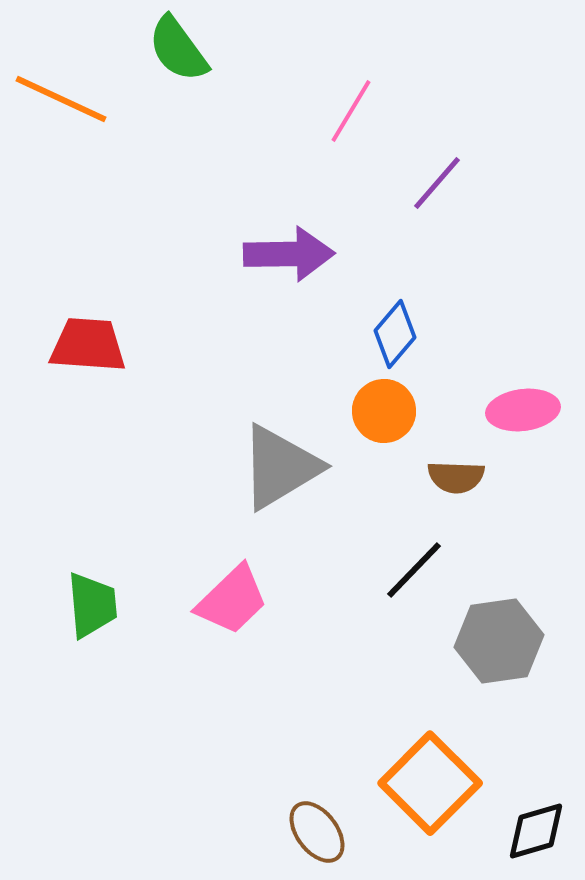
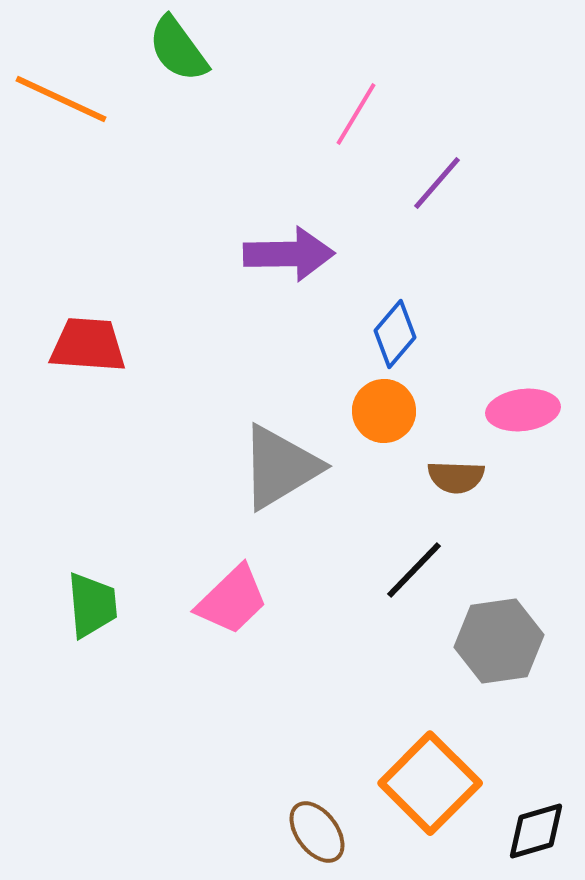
pink line: moved 5 px right, 3 px down
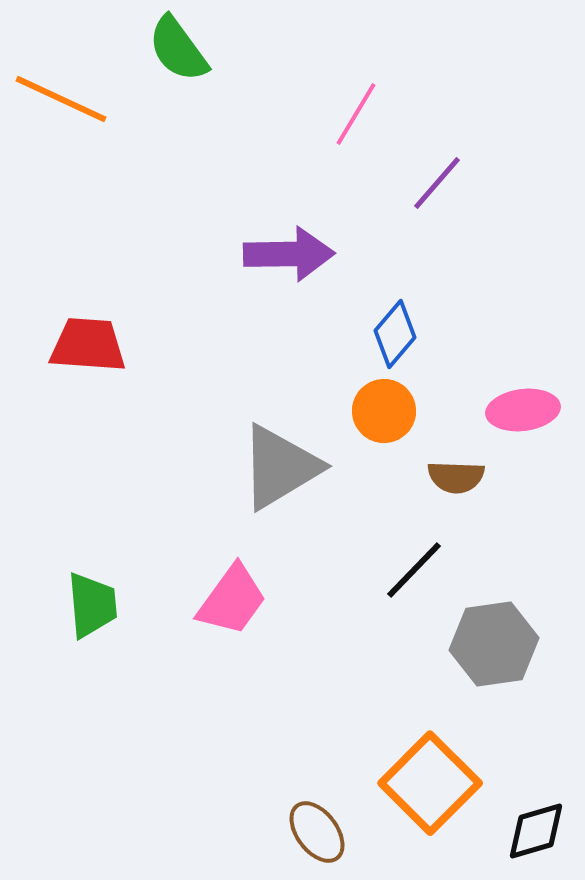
pink trapezoid: rotated 10 degrees counterclockwise
gray hexagon: moved 5 px left, 3 px down
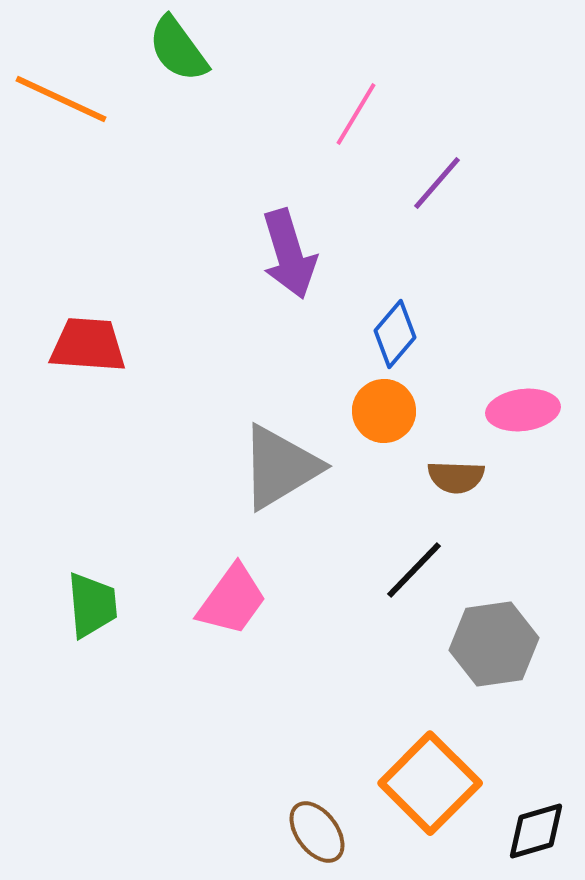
purple arrow: rotated 74 degrees clockwise
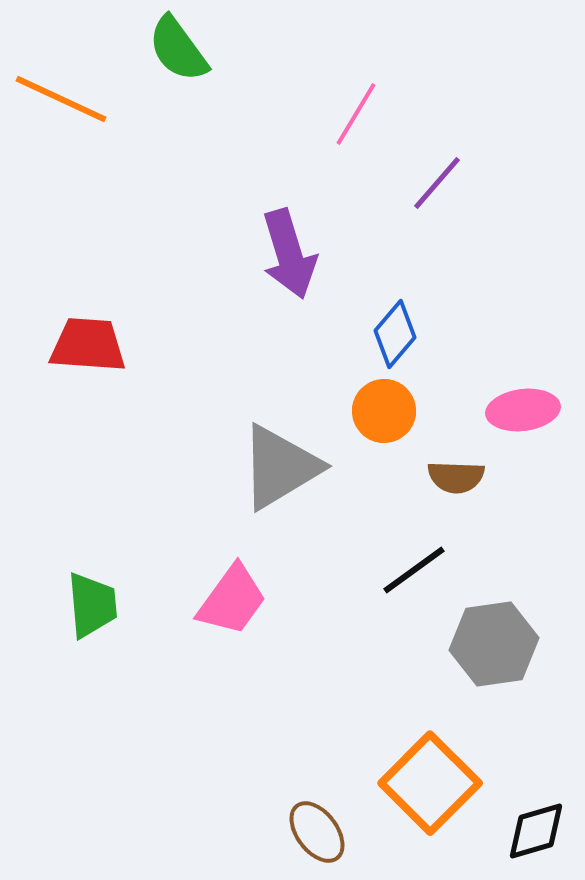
black line: rotated 10 degrees clockwise
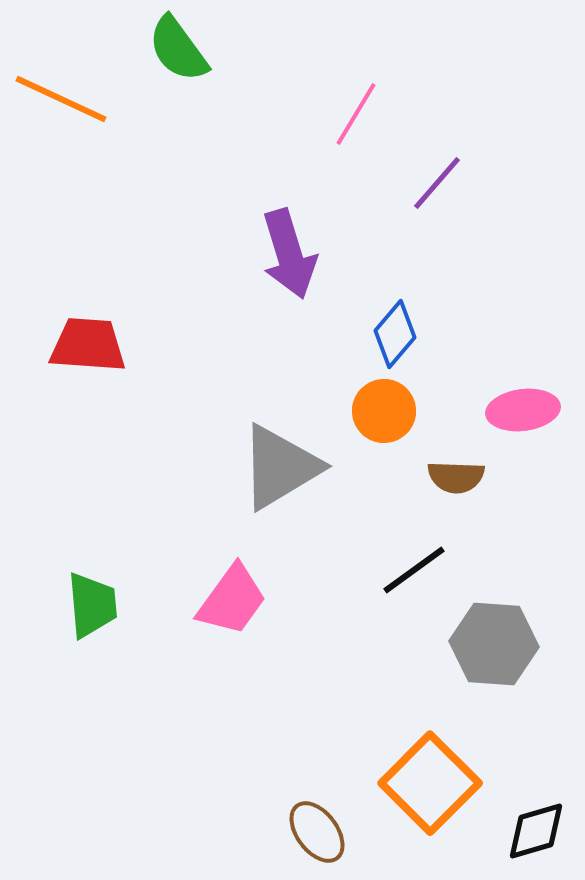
gray hexagon: rotated 12 degrees clockwise
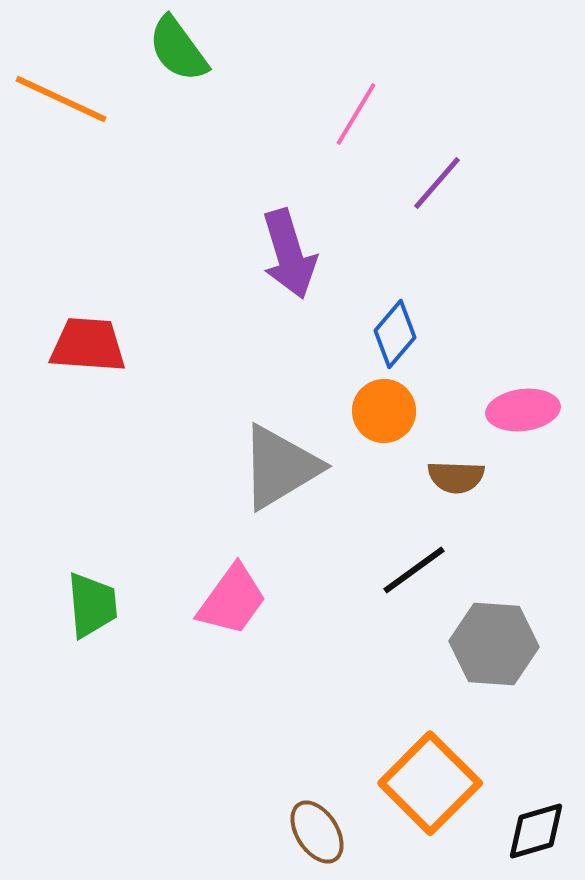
brown ellipse: rotated 4 degrees clockwise
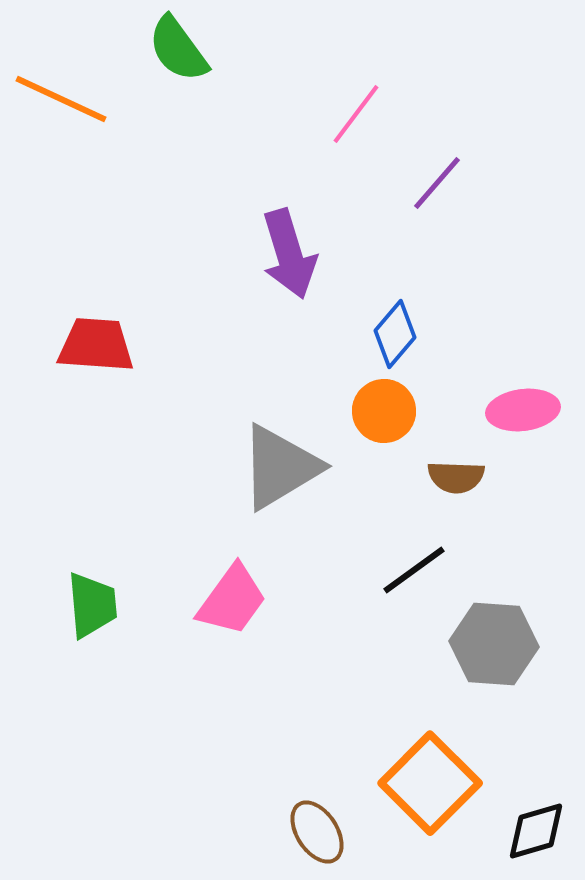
pink line: rotated 6 degrees clockwise
red trapezoid: moved 8 px right
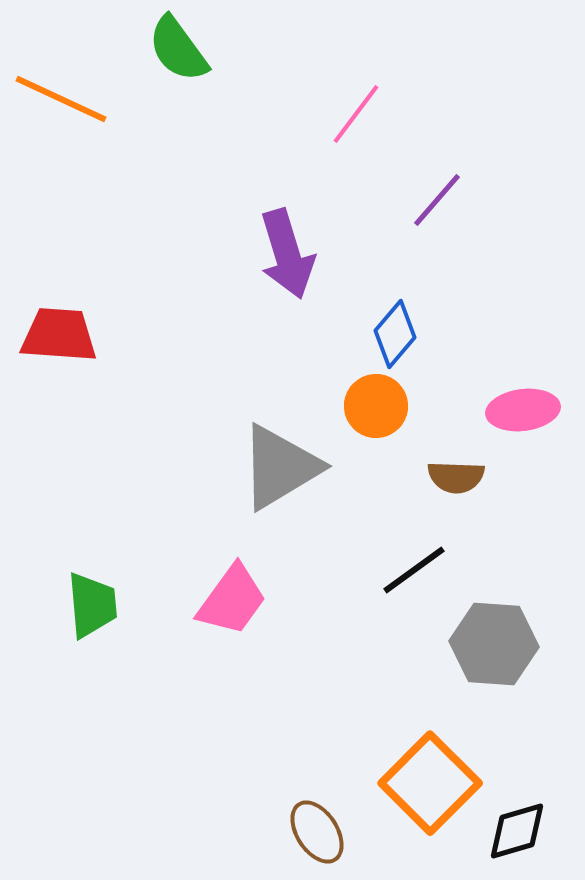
purple line: moved 17 px down
purple arrow: moved 2 px left
red trapezoid: moved 37 px left, 10 px up
orange circle: moved 8 px left, 5 px up
black diamond: moved 19 px left
